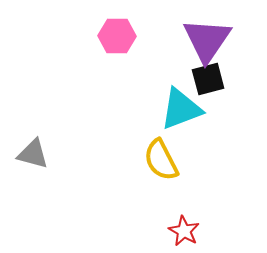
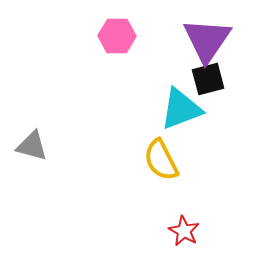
gray triangle: moved 1 px left, 8 px up
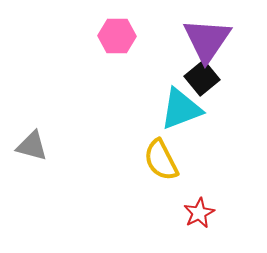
black square: moved 6 px left, 1 px up; rotated 24 degrees counterclockwise
red star: moved 15 px right, 18 px up; rotated 16 degrees clockwise
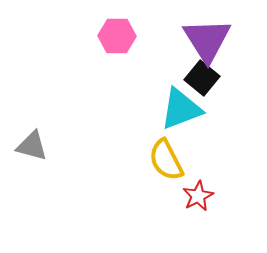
purple triangle: rotated 6 degrees counterclockwise
black square: rotated 12 degrees counterclockwise
yellow semicircle: moved 5 px right
red star: moved 1 px left, 17 px up
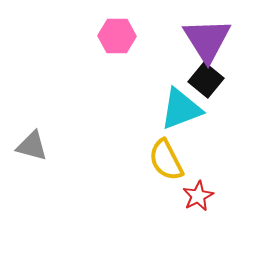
black square: moved 4 px right, 2 px down
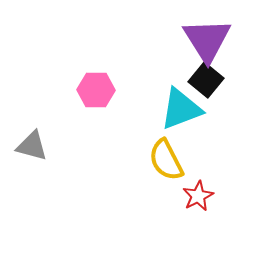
pink hexagon: moved 21 px left, 54 px down
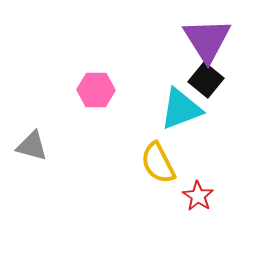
yellow semicircle: moved 8 px left, 3 px down
red star: rotated 12 degrees counterclockwise
